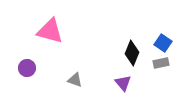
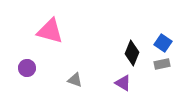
gray rectangle: moved 1 px right, 1 px down
purple triangle: rotated 18 degrees counterclockwise
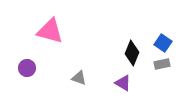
gray triangle: moved 4 px right, 2 px up
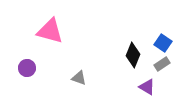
black diamond: moved 1 px right, 2 px down
gray rectangle: rotated 21 degrees counterclockwise
purple triangle: moved 24 px right, 4 px down
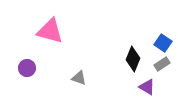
black diamond: moved 4 px down
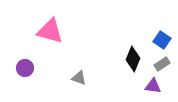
blue square: moved 1 px left, 3 px up
purple circle: moved 2 px left
purple triangle: moved 6 px right, 1 px up; rotated 24 degrees counterclockwise
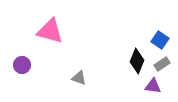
blue square: moved 2 px left
black diamond: moved 4 px right, 2 px down
purple circle: moved 3 px left, 3 px up
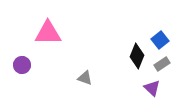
pink triangle: moved 2 px left, 2 px down; rotated 16 degrees counterclockwise
blue square: rotated 18 degrees clockwise
black diamond: moved 5 px up
gray triangle: moved 6 px right
purple triangle: moved 1 px left, 2 px down; rotated 36 degrees clockwise
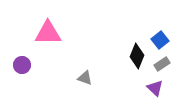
purple triangle: moved 3 px right
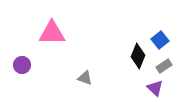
pink triangle: moved 4 px right
black diamond: moved 1 px right
gray rectangle: moved 2 px right, 2 px down
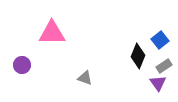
purple triangle: moved 3 px right, 5 px up; rotated 12 degrees clockwise
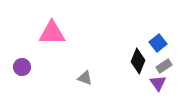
blue square: moved 2 px left, 3 px down
black diamond: moved 5 px down
purple circle: moved 2 px down
